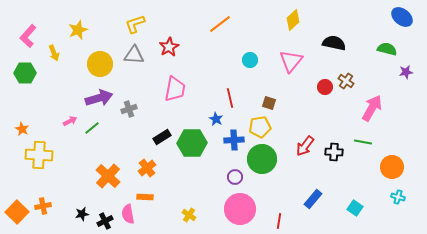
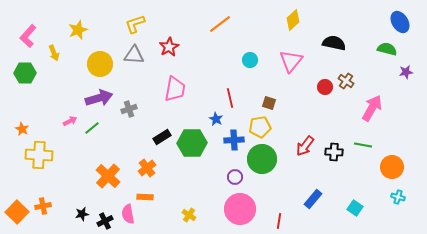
blue ellipse at (402, 17): moved 2 px left, 5 px down; rotated 20 degrees clockwise
green line at (363, 142): moved 3 px down
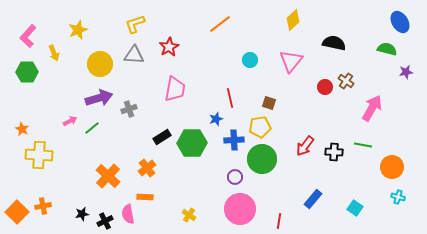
green hexagon at (25, 73): moved 2 px right, 1 px up
blue star at (216, 119): rotated 24 degrees clockwise
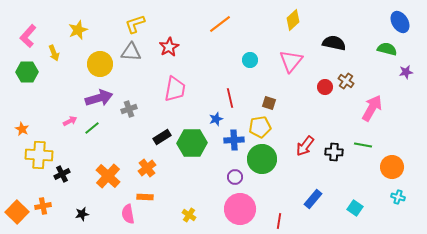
gray triangle at (134, 55): moved 3 px left, 3 px up
black cross at (105, 221): moved 43 px left, 47 px up
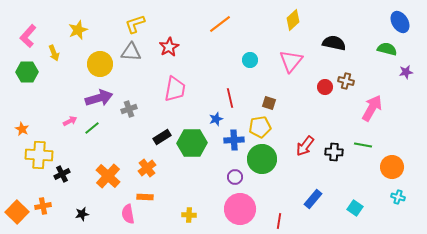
brown cross at (346, 81): rotated 21 degrees counterclockwise
yellow cross at (189, 215): rotated 32 degrees counterclockwise
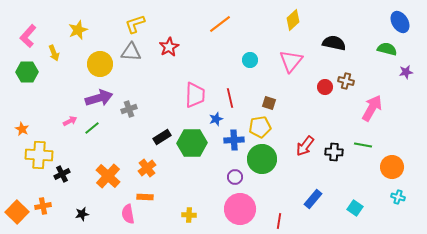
pink trapezoid at (175, 89): moved 20 px right, 6 px down; rotated 8 degrees counterclockwise
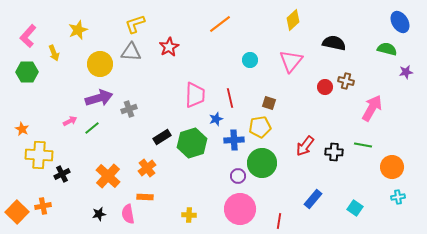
green hexagon at (192, 143): rotated 16 degrees counterclockwise
green circle at (262, 159): moved 4 px down
purple circle at (235, 177): moved 3 px right, 1 px up
cyan cross at (398, 197): rotated 24 degrees counterclockwise
black star at (82, 214): moved 17 px right
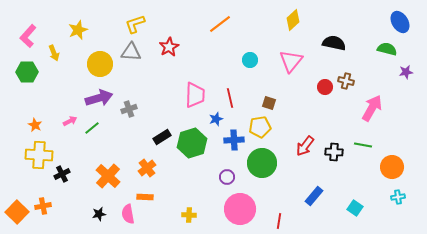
orange star at (22, 129): moved 13 px right, 4 px up
purple circle at (238, 176): moved 11 px left, 1 px down
blue rectangle at (313, 199): moved 1 px right, 3 px up
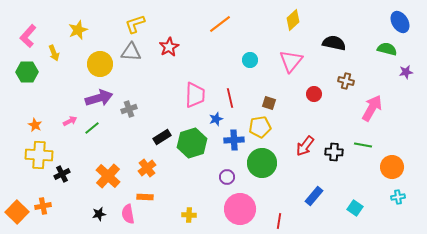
red circle at (325, 87): moved 11 px left, 7 px down
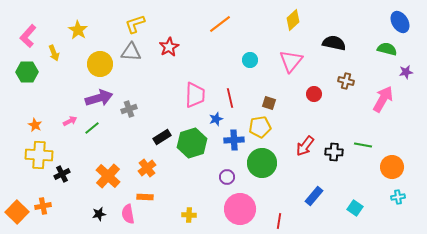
yellow star at (78, 30): rotated 18 degrees counterclockwise
pink arrow at (372, 108): moved 11 px right, 9 px up
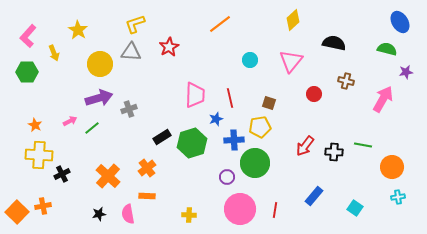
green circle at (262, 163): moved 7 px left
orange rectangle at (145, 197): moved 2 px right, 1 px up
red line at (279, 221): moved 4 px left, 11 px up
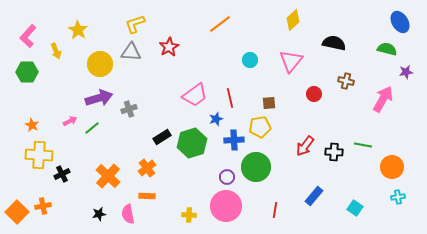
yellow arrow at (54, 53): moved 2 px right, 2 px up
pink trapezoid at (195, 95): rotated 52 degrees clockwise
brown square at (269, 103): rotated 24 degrees counterclockwise
orange star at (35, 125): moved 3 px left
green circle at (255, 163): moved 1 px right, 4 px down
pink circle at (240, 209): moved 14 px left, 3 px up
